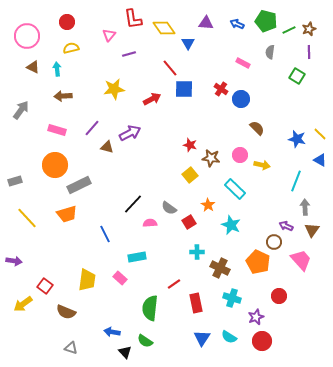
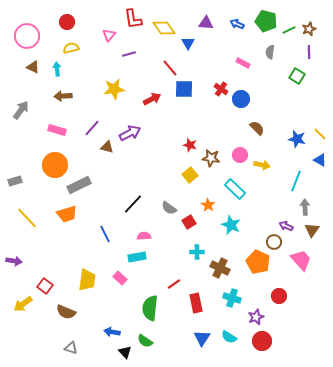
pink semicircle at (150, 223): moved 6 px left, 13 px down
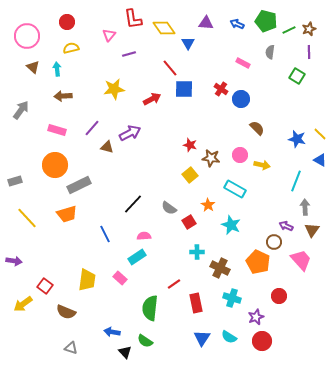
brown triangle at (33, 67): rotated 16 degrees clockwise
cyan rectangle at (235, 189): rotated 15 degrees counterclockwise
cyan rectangle at (137, 257): rotated 24 degrees counterclockwise
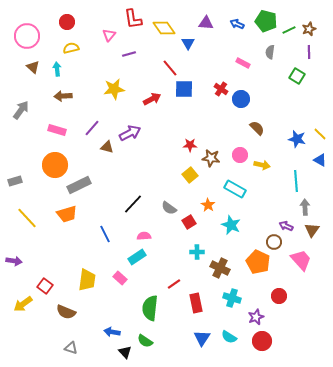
red star at (190, 145): rotated 16 degrees counterclockwise
cyan line at (296, 181): rotated 25 degrees counterclockwise
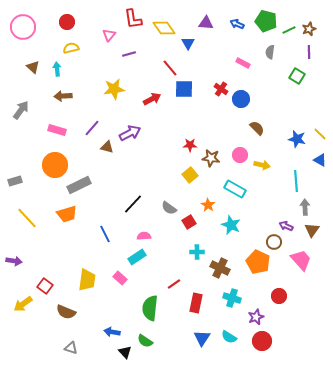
pink circle at (27, 36): moved 4 px left, 9 px up
red rectangle at (196, 303): rotated 24 degrees clockwise
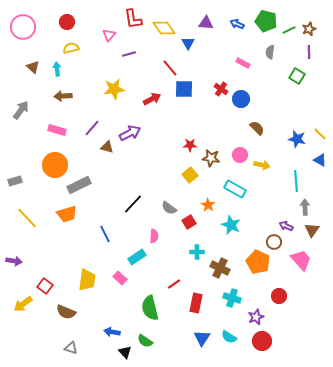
pink semicircle at (144, 236): moved 10 px right; rotated 96 degrees clockwise
green semicircle at (150, 308): rotated 20 degrees counterclockwise
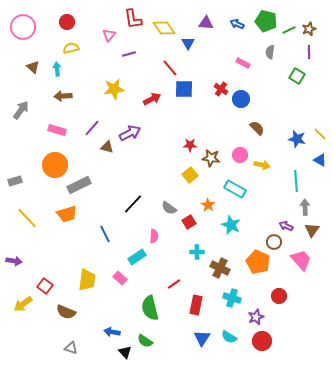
red rectangle at (196, 303): moved 2 px down
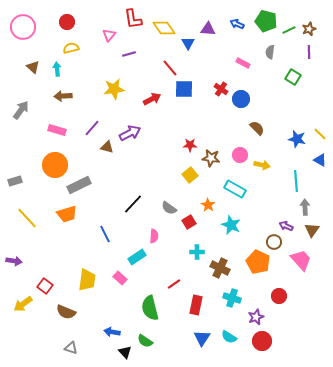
purple triangle at (206, 23): moved 2 px right, 6 px down
green square at (297, 76): moved 4 px left, 1 px down
